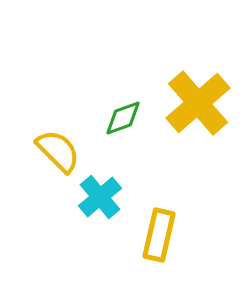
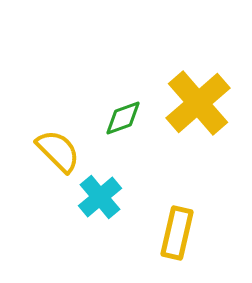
yellow rectangle: moved 18 px right, 2 px up
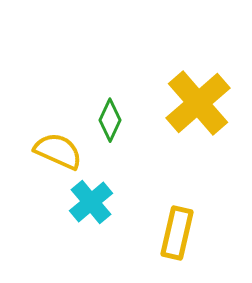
green diamond: moved 13 px left, 2 px down; rotated 45 degrees counterclockwise
yellow semicircle: rotated 21 degrees counterclockwise
cyan cross: moved 9 px left, 5 px down
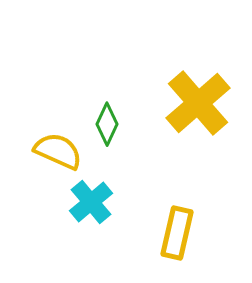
green diamond: moved 3 px left, 4 px down
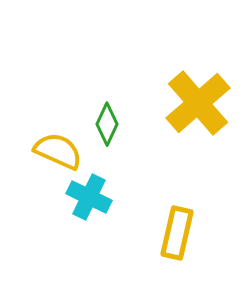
cyan cross: moved 2 px left, 5 px up; rotated 24 degrees counterclockwise
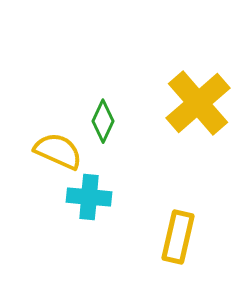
green diamond: moved 4 px left, 3 px up
cyan cross: rotated 21 degrees counterclockwise
yellow rectangle: moved 1 px right, 4 px down
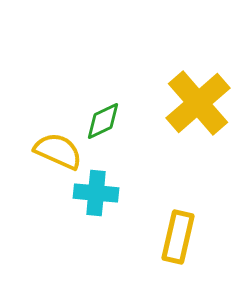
green diamond: rotated 39 degrees clockwise
cyan cross: moved 7 px right, 4 px up
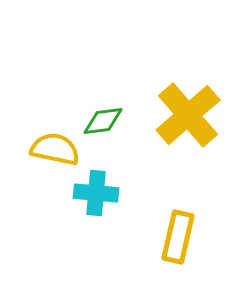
yellow cross: moved 10 px left, 12 px down
green diamond: rotated 18 degrees clockwise
yellow semicircle: moved 3 px left, 2 px up; rotated 12 degrees counterclockwise
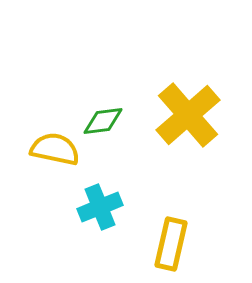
cyan cross: moved 4 px right, 14 px down; rotated 27 degrees counterclockwise
yellow rectangle: moved 7 px left, 7 px down
